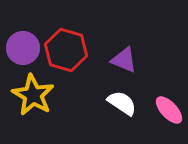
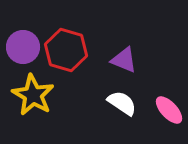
purple circle: moved 1 px up
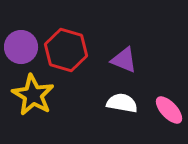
purple circle: moved 2 px left
white semicircle: rotated 24 degrees counterclockwise
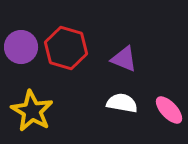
red hexagon: moved 2 px up
purple triangle: moved 1 px up
yellow star: moved 1 px left, 16 px down
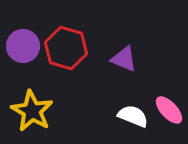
purple circle: moved 2 px right, 1 px up
white semicircle: moved 11 px right, 13 px down; rotated 12 degrees clockwise
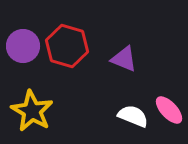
red hexagon: moved 1 px right, 2 px up
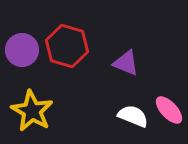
purple circle: moved 1 px left, 4 px down
purple triangle: moved 2 px right, 4 px down
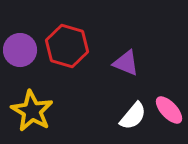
purple circle: moved 2 px left
white semicircle: rotated 108 degrees clockwise
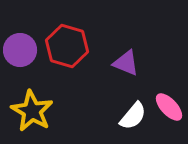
pink ellipse: moved 3 px up
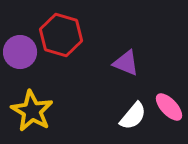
red hexagon: moved 6 px left, 11 px up
purple circle: moved 2 px down
